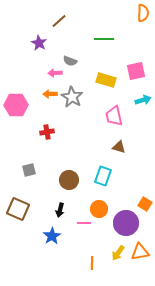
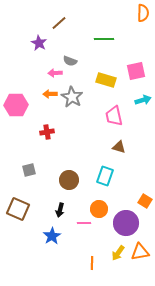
brown line: moved 2 px down
cyan rectangle: moved 2 px right
orange square: moved 3 px up
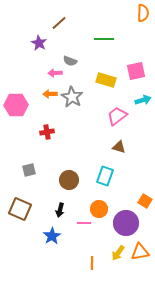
pink trapezoid: moved 3 px right; rotated 65 degrees clockwise
brown square: moved 2 px right
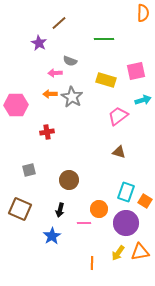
pink trapezoid: moved 1 px right
brown triangle: moved 5 px down
cyan rectangle: moved 21 px right, 16 px down
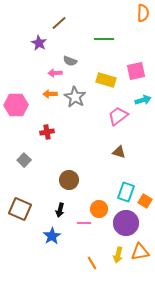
gray star: moved 3 px right
gray square: moved 5 px left, 10 px up; rotated 32 degrees counterclockwise
yellow arrow: moved 2 px down; rotated 21 degrees counterclockwise
orange line: rotated 32 degrees counterclockwise
